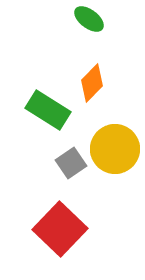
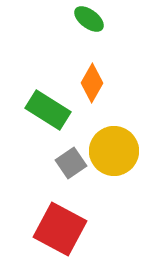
orange diamond: rotated 15 degrees counterclockwise
yellow circle: moved 1 px left, 2 px down
red square: rotated 16 degrees counterclockwise
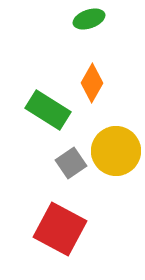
green ellipse: rotated 56 degrees counterclockwise
yellow circle: moved 2 px right
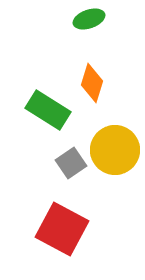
orange diamond: rotated 12 degrees counterclockwise
yellow circle: moved 1 px left, 1 px up
red square: moved 2 px right
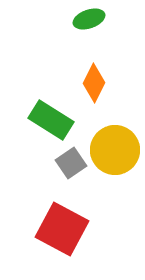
orange diamond: moved 2 px right; rotated 9 degrees clockwise
green rectangle: moved 3 px right, 10 px down
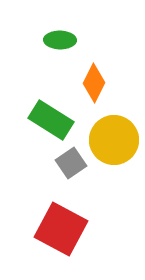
green ellipse: moved 29 px left, 21 px down; rotated 20 degrees clockwise
yellow circle: moved 1 px left, 10 px up
red square: moved 1 px left
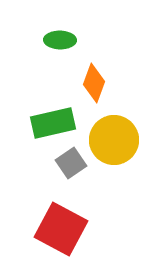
orange diamond: rotated 6 degrees counterclockwise
green rectangle: moved 2 px right, 3 px down; rotated 45 degrees counterclockwise
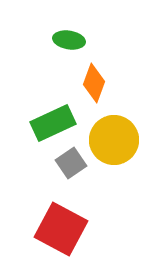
green ellipse: moved 9 px right; rotated 8 degrees clockwise
green rectangle: rotated 12 degrees counterclockwise
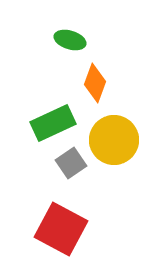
green ellipse: moved 1 px right; rotated 8 degrees clockwise
orange diamond: moved 1 px right
